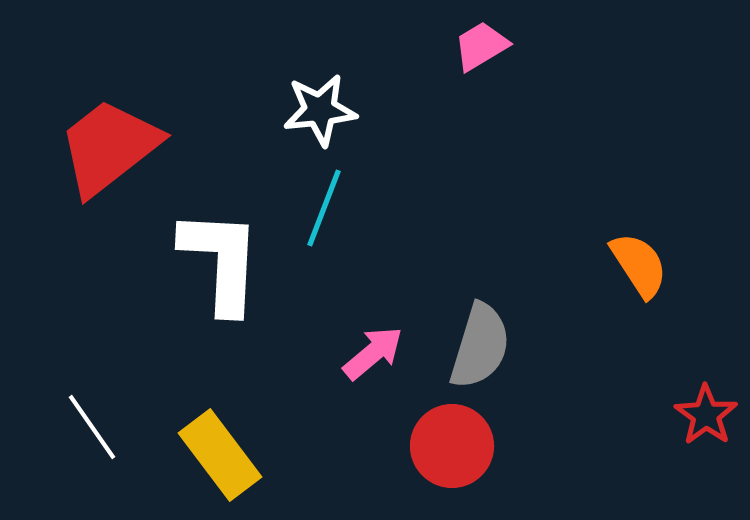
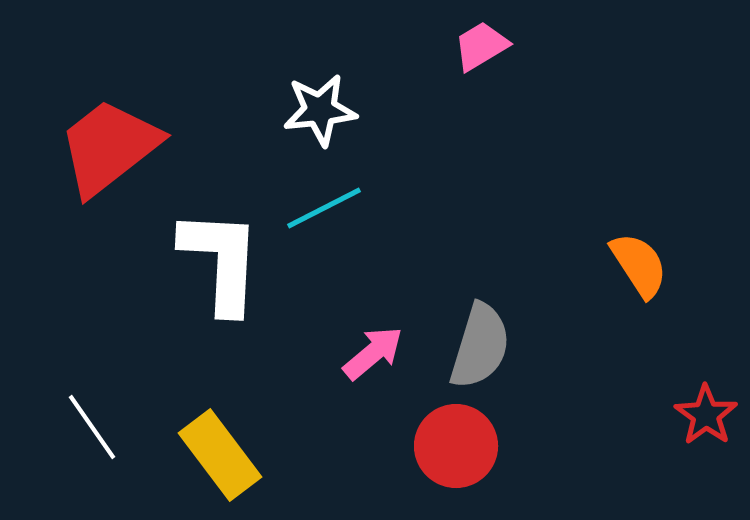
cyan line: rotated 42 degrees clockwise
red circle: moved 4 px right
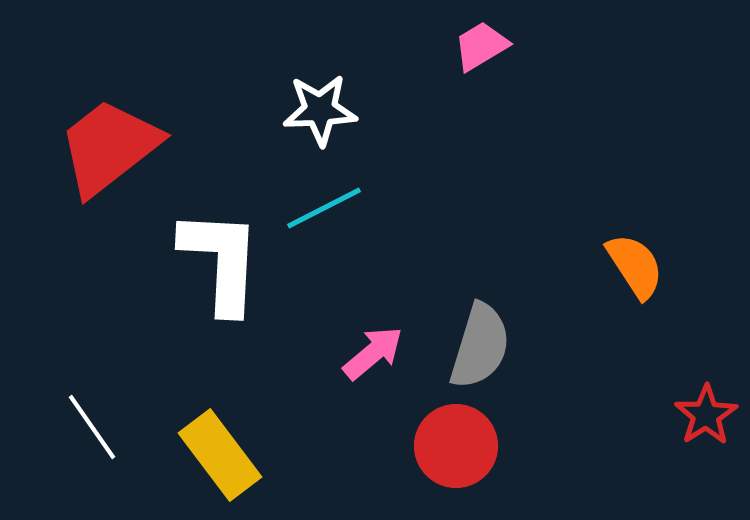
white star: rotated 4 degrees clockwise
orange semicircle: moved 4 px left, 1 px down
red star: rotated 4 degrees clockwise
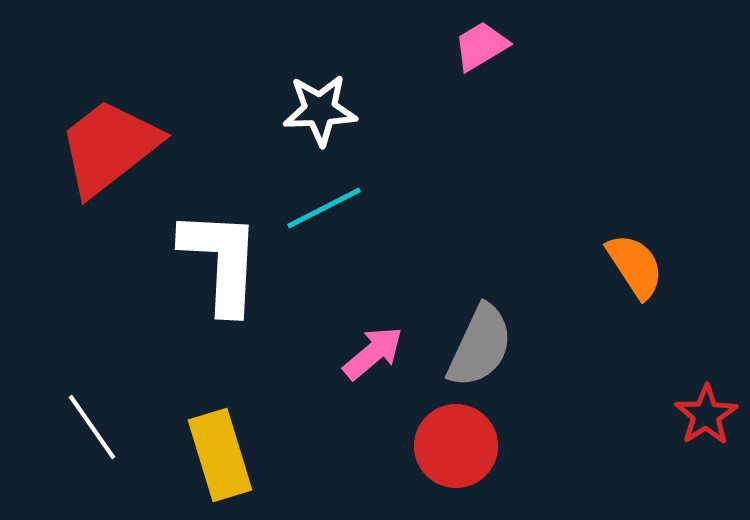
gray semicircle: rotated 8 degrees clockwise
yellow rectangle: rotated 20 degrees clockwise
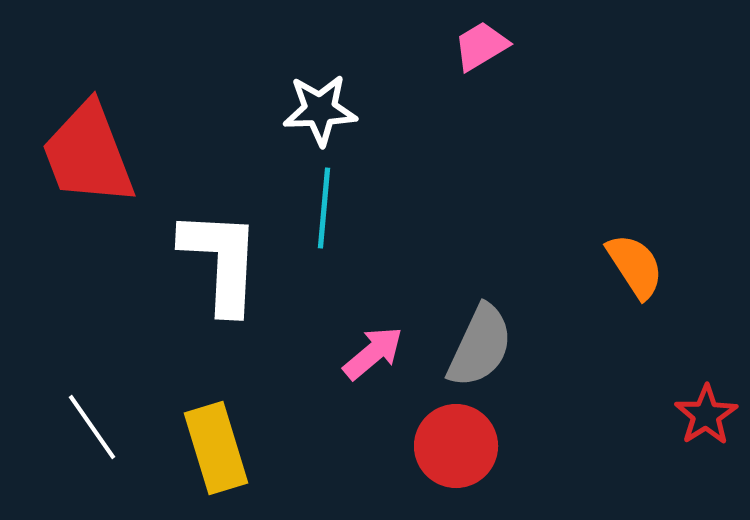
red trapezoid: moved 21 px left, 7 px down; rotated 73 degrees counterclockwise
cyan line: rotated 58 degrees counterclockwise
yellow rectangle: moved 4 px left, 7 px up
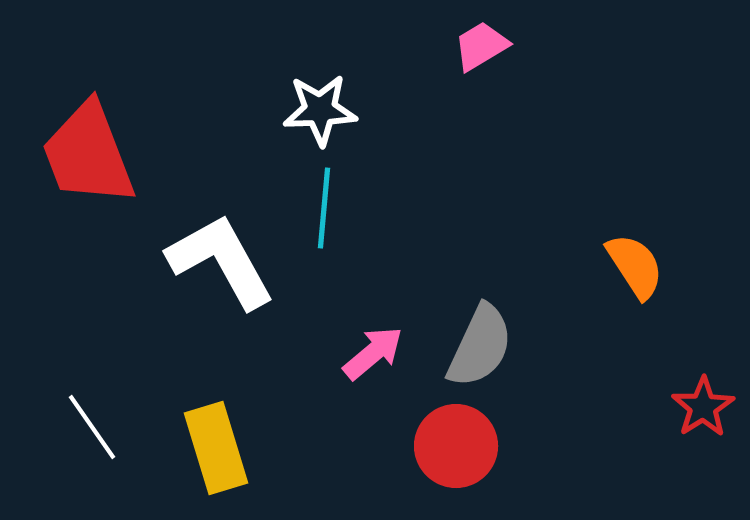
white L-shape: rotated 32 degrees counterclockwise
red star: moved 3 px left, 8 px up
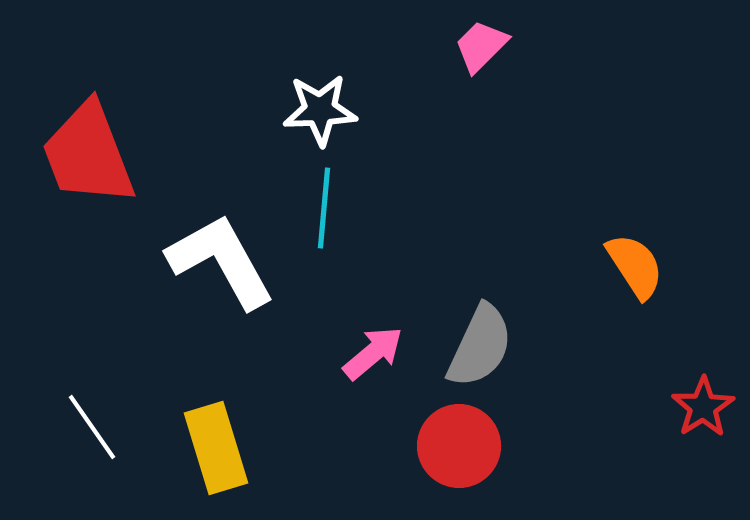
pink trapezoid: rotated 14 degrees counterclockwise
red circle: moved 3 px right
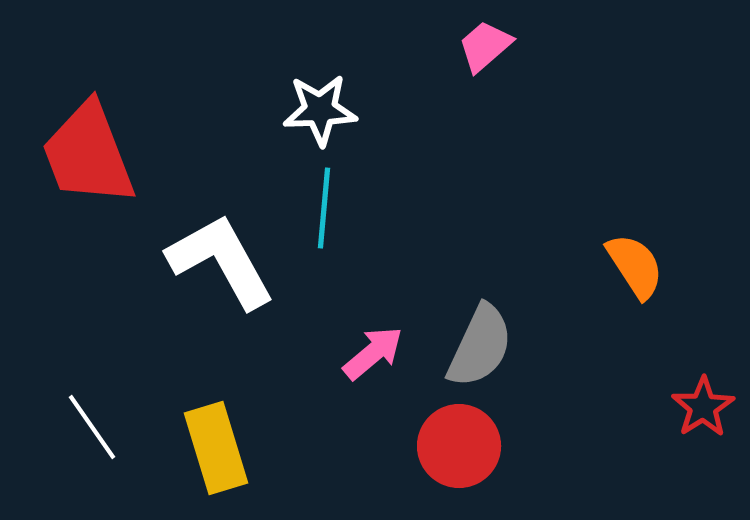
pink trapezoid: moved 4 px right; rotated 4 degrees clockwise
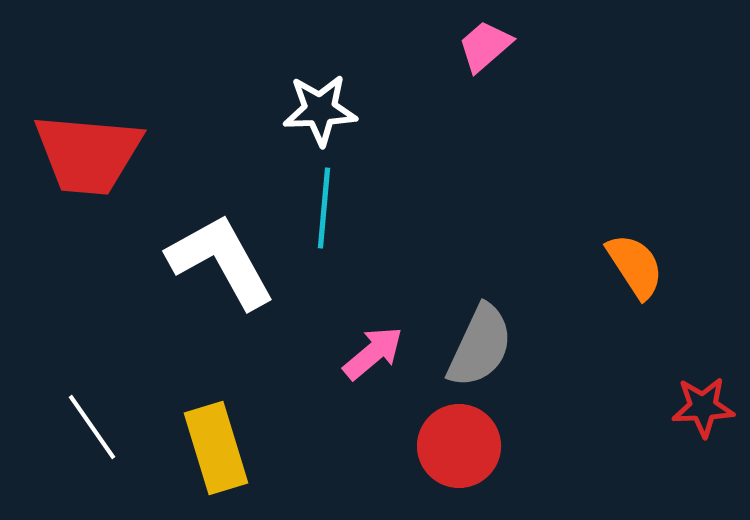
red trapezoid: rotated 64 degrees counterclockwise
red star: rotated 30 degrees clockwise
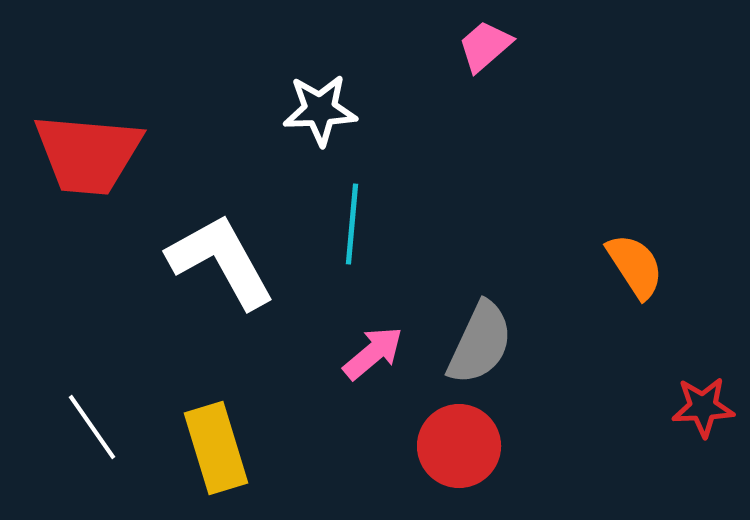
cyan line: moved 28 px right, 16 px down
gray semicircle: moved 3 px up
